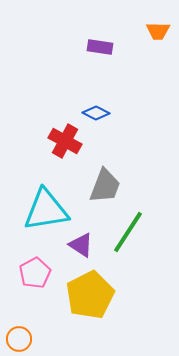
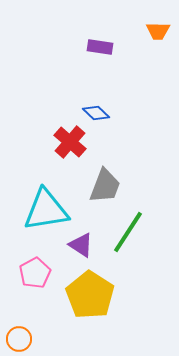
blue diamond: rotated 16 degrees clockwise
red cross: moved 5 px right, 1 px down; rotated 12 degrees clockwise
yellow pentagon: rotated 12 degrees counterclockwise
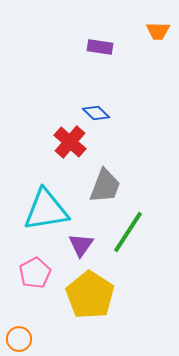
purple triangle: rotated 32 degrees clockwise
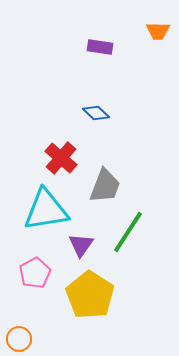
red cross: moved 9 px left, 16 px down
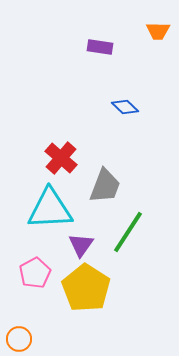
blue diamond: moved 29 px right, 6 px up
cyan triangle: moved 4 px right, 1 px up; rotated 6 degrees clockwise
yellow pentagon: moved 4 px left, 7 px up
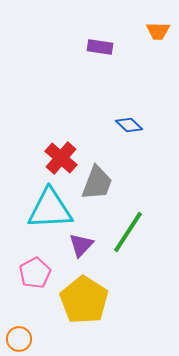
blue diamond: moved 4 px right, 18 px down
gray trapezoid: moved 8 px left, 3 px up
purple triangle: rotated 8 degrees clockwise
yellow pentagon: moved 2 px left, 12 px down
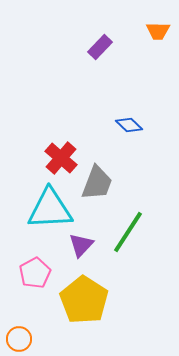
purple rectangle: rotated 55 degrees counterclockwise
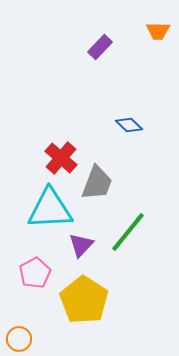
green line: rotated 6 degrees clockwise
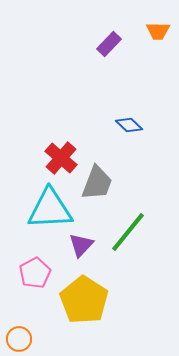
purple rectangle: moved 9 px right, 3 px up
